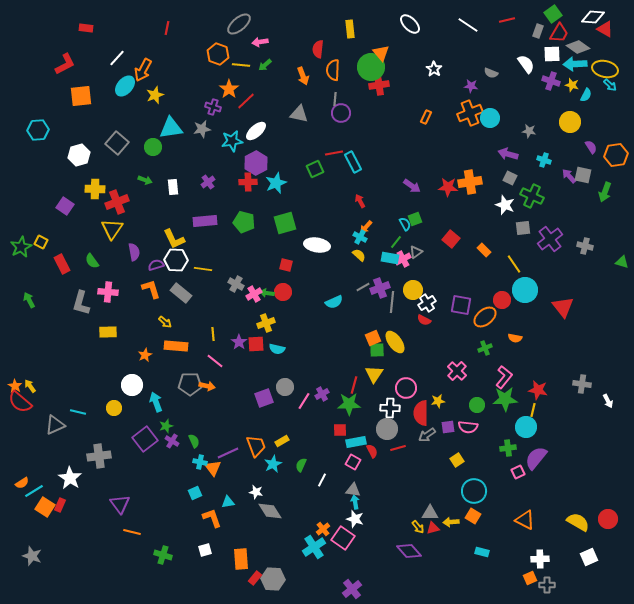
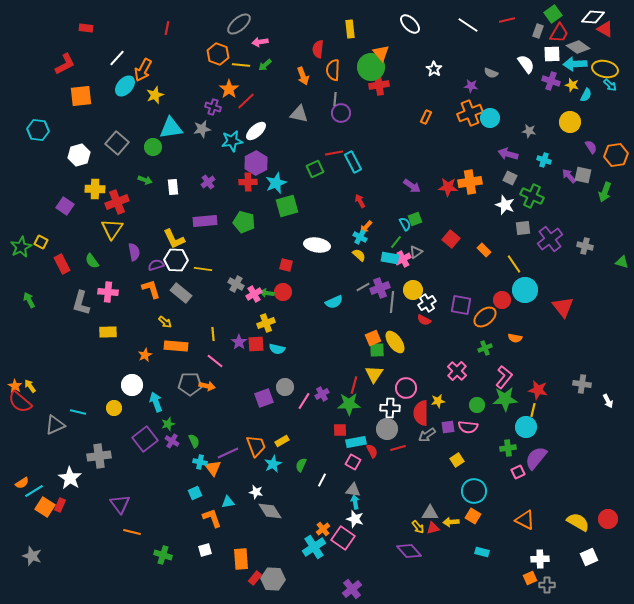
cyan hexagon at (38, 130): rotated 10 degrees clockwise
green square at (285, 223): moved 2 px right, 17 px up
green star at (166, 426): moved 2 px right, 2 px up
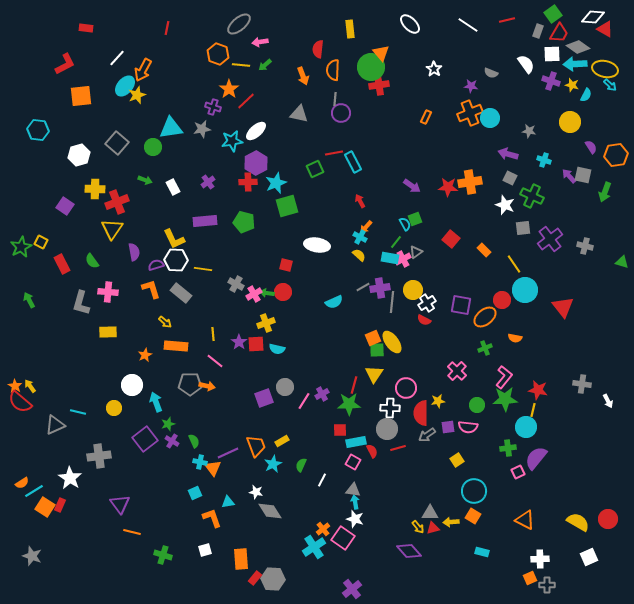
yellow star at (155, 95): moved 18 px left
white rectangle at (173, 187): rotated 21 degrees counterclockwise
purple cross at (380, 288): rotated 12 degrees clockwise
yellow ellipse at (395, 342): moved 3 px left
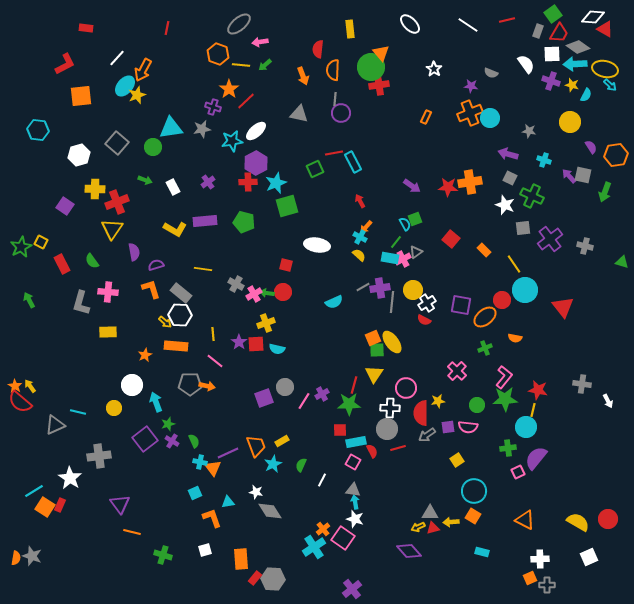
yellow L-shape at (174, 239): moved 1 px right, 10 px up; rotated 35 degrees counterclockwise
white hexagon at (176, 260): moved 4 px right, 55 px down
orange semicircle at (22, 483): moved 6 px left, 75 px down; rotated 48 degrees counterclockwise
yellow arrow at (418, 527): rotated 104 degrees clockwise
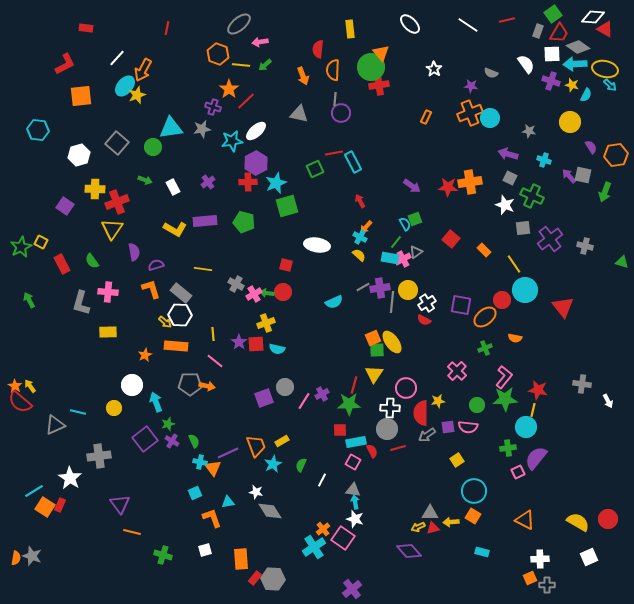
yellow circle at (413, 290): moved 5 px left
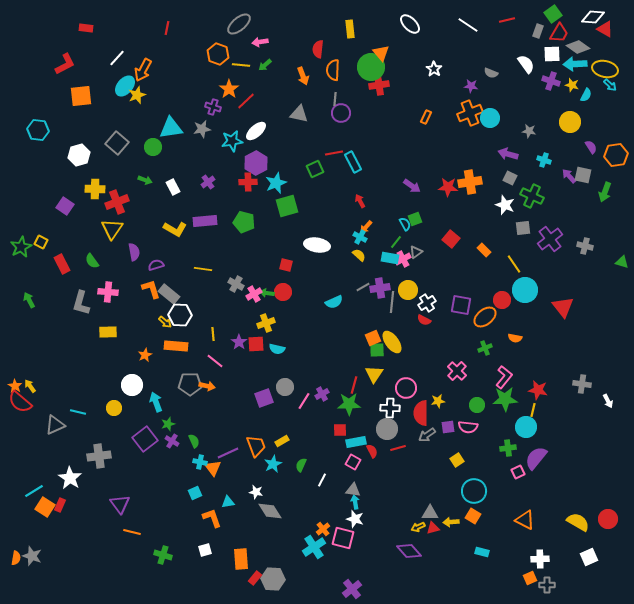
gray rectangle at (181, 293): moved 12 px left, 1 px down
pink square at (343, 538): rotated 20 degrees counterclockwise
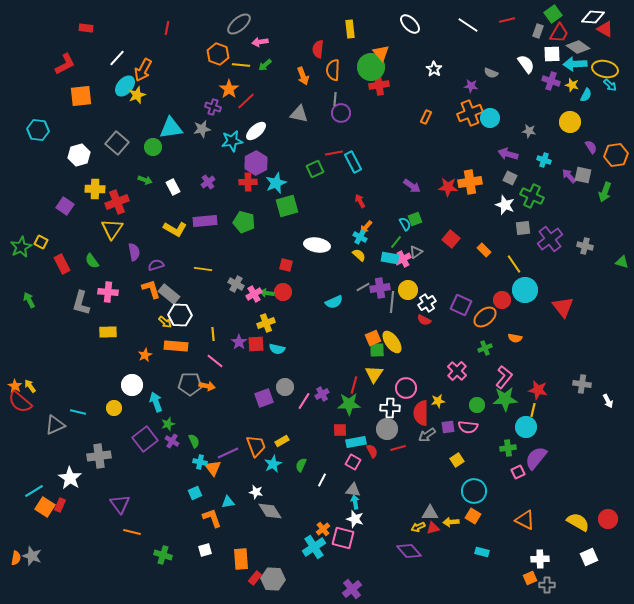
purple square at (461, 305): rotated 15 degrees clockwise
